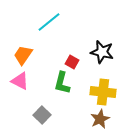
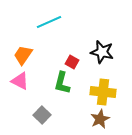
cyan line: rotated 15 degrees clockwise
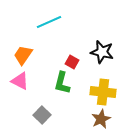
brown star: moved 1 px right
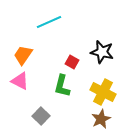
green L-shape: moved 3 px down
yellow cross: rotated 20 degrees clockwise
gray square: moved 1 px left, 1 px down
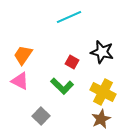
cyan line: moved 20 px right, 5 px up
green L-shape: rotated 60 degrees counterclockwise
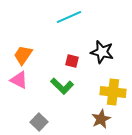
red square: moved 1 px up; rotated 16 degrees counterclockwise
pink triangle: moved 1 px left, 1 px up
yellow cross: moved 10 px right; rotated 20 degrees counterclockwise
gray square: moved 2 px left, 6 px down
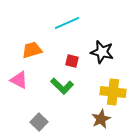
cyan line: moved 2 px left, 6 px down
orange trapezoid: moved 9 px right, 5 px up; rotated 40 degrees clockwise
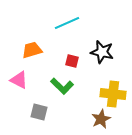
yellow cross: moved 2 px down
gray square: moved 10 px up; rotated 30 degrees counterclockwise
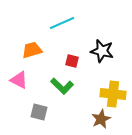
cyan line: moved 5 px left
black star: moved 1 px up
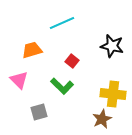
black star: moved 10 px right, 5 px up
red square: rotated 24 degrees clockwise
pink triangle: rotated 18 degrees clockwise
gray square: rotated 30 degrees counterclockwise
brown star: moved 1 px right
